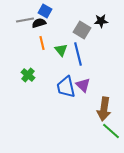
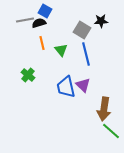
blue line: moved 8 px right
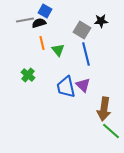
green triangle: moved 3 px left
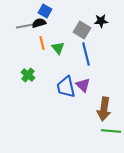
gray line: moved 6 px down
green triangle: moved 2 px up
green line: rotated 36 degrees counterclockwise
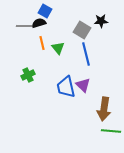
gray line: rotated 12 degrees clockwise
green cross: rotated 24 degrees clockwise
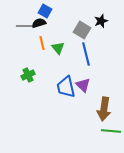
black star: rotated 16 degrees counterclockwise
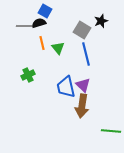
brown arrow: moved 22 px left, 3 px up
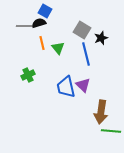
black star: moved 17 px down
brown arrow: moved 19 px right, 6 px down
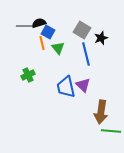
blue square: moved 3 px right, 21 px down
